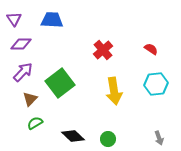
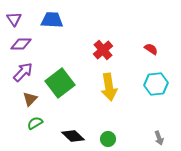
yellow arrow: moved 5 px left, 4 px up
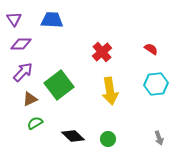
red cross: moved 1 px left, 2 px down
green square: moved 1 px left, 2 px down
yellow arrow: moved 1 px right, 4 px down
brown triangle: rotated 21 degrees clockwise
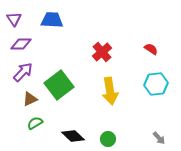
gray arrow: rotated 24 degrees counterclockwise
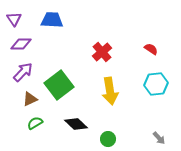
black diamond: moved 3 px right, 12 px up
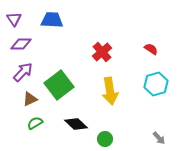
cyan hexagon: rotated 10 degrees counterclockwise
green circle: moved 3 px left
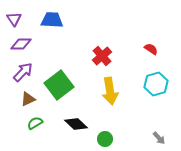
red cross: moved 4 px down
brown triangle: moved 2 px left
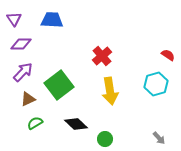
red semicircle: moved 17 px right, 6 px down
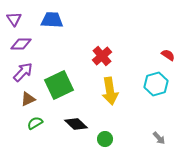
green square: rotated 12 degrees clockwise
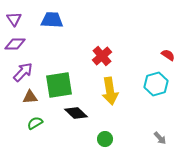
purple diamond: moved 6 px left
green square: rotated 16 degrees clockwise
brown triangle: moved 2 px right, 2 px up; rotated 21 degrees clockwise
black diamond: moved 11 px up
gray arrow: moved 1 px right
